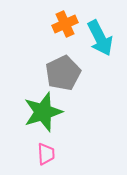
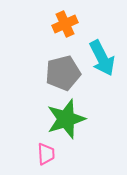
cyan arrow: moved 2 px right, 20 px down
gray pentagon: rotated 12 degrees clockwise
green star: moved 23 px right, 7 px down
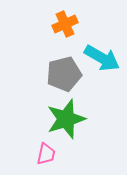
cyan arrow: rotated 33 degrees counterclockwise
gray pentagon: moved 1 px right, 1 px down
pink trapezoid: rotated 15 degrees clockwise
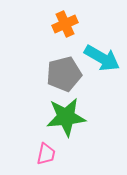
green star: moved 2 px up; rotated 12 degrees clockwise
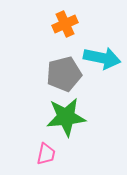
cyan arrow: rotated 18 degrees counterclockwise
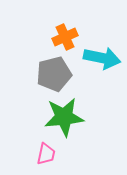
orange cross: moved 13 px down
gray pentagon: moved 10 px left
green star: moved 2 px left
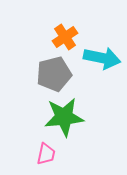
orange cross: rotated 10 degrees counterclockwise
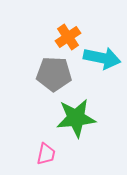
orange cross: moved 3 px right
gray pentagon: rotated 16 degrees clockwise
green star: moved 12 px right, 1 px down
